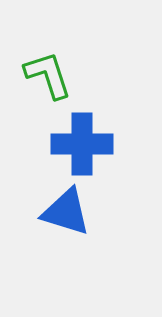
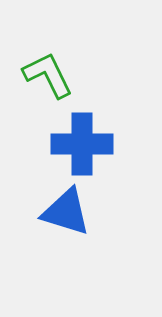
green L-shape: rotated 8 degrees counterclockwise
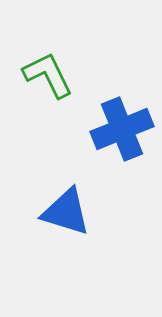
blue cross: moved 40 px right, 15 px up; rotated 22 degrees counterclockwise
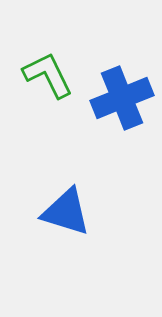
blue cross: moved 31 px up
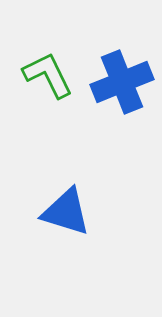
blue cross: moved 16 px up
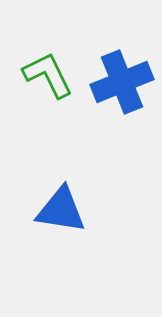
blue triangle: moved 5 px left, 2 px up; rotated 8 degrees counterclockwise
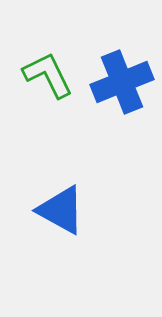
blue triangle: rotated 20 degrees clockwise
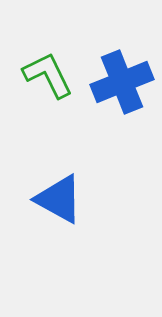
blue triangle: moved 2 px left, 11 px up
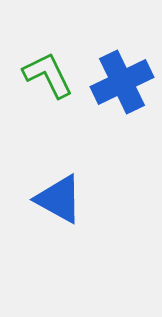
blue cross: rotated 4 degrees counterclockwise
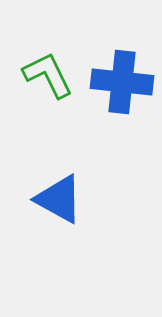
blue cross: rotated 32 degrees clockwise
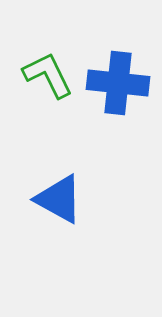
blue cross: moved 4 px left, 1 px down
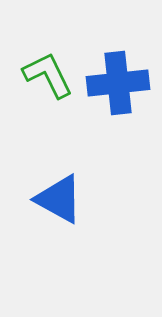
blue cross: rotated 12 degrees counterclockwise
